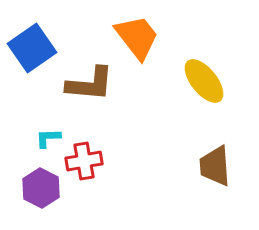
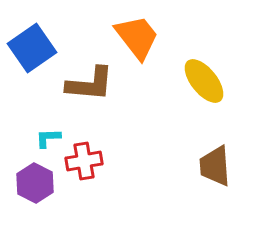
purple hexagon: moved 6 px left, 5 px up
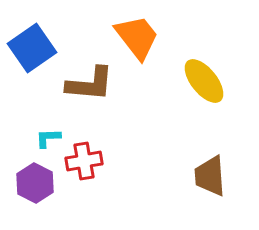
brown trapezoid: moved 5 px left, 10 px down
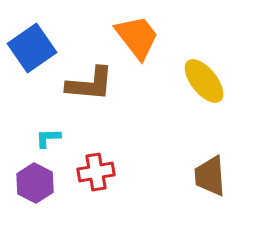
red cross: moved 12 px right, 11 px down
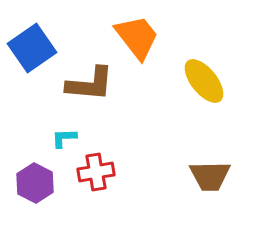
cyan L-shape: moved 16 px right
brown trapezoid: rotated 87 degrees counterclockwise
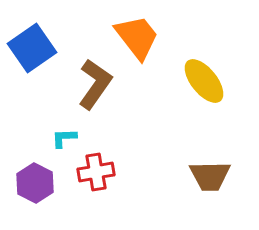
brown L-shape: moved 5 px right; rotated 60 degrees counterclockwise
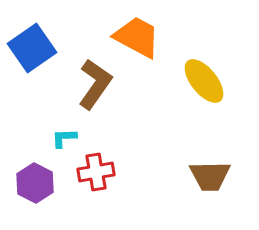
orange trapezoid: rotated 24 degrees counterclockwise
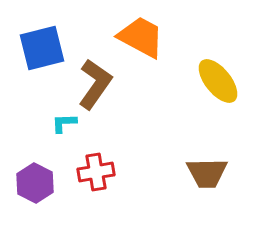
orange trapezoid: moved 4 px right
blue square: moved 10 px right; rotated 21 degrees clockwise
yellow ellipse: moved 14 px right
cyan L-shape: moved 15 px up
brown trapezoid: moved 3 px left, 3 px up
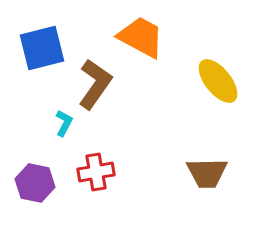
cyan L-shape: rotated 120 degrees clockwise
purple hexagon: rotated 15 degrees counterclockwise
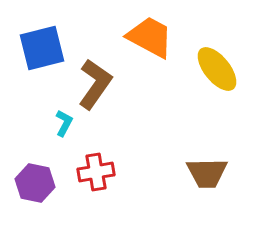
orange trapezoid: moved 9 px right
yellow ellipse: moved 1 px left, 12 px up
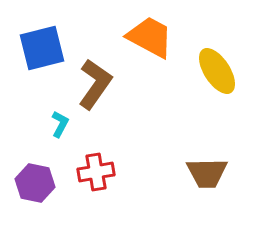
yellow ellipse: moved 2 px down; rotated 6 degrees clockwise
cyan L-shape: moved 4 px left, 1 px down
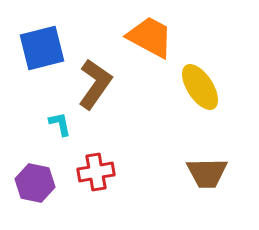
yellow ellipse: moved 17 px left, 16 px down
cyan L-shape: rotated 40 degrees counterclockwise
